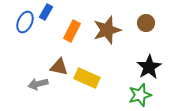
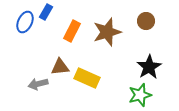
brown circle: moved 2 px up
brown star: moved 2 px down
brown triangle: moved 1 px right; rotated 18 degrees counterclockwise
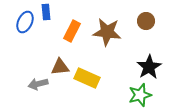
blue rectangle: rotated 35 degrees counterclockwise
brown star: rotated 24 degrees clockwise
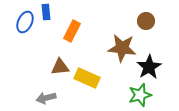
brown star: moved 15 px right, 16 px down
gray arrow: moved 8 px right, 14 px down
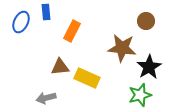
blue ellipse: moved 4 px left
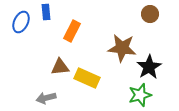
brown circle: moved 4 px right, 7 px up
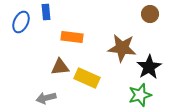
orange rectangle: moved 6 px down; rotated 70 degrees clockwise
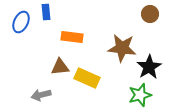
gray arrow: moved 5 px left, 3 px up
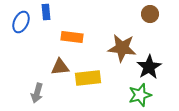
yellow rectangle: moved 1 px right; rotated 30 degrees counterclockwise
gray arrow: moved 4 px left, 2 px up; rotated 60 degrees counterclockwise
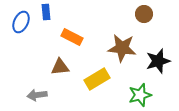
brown circle: moved 6 px left
orange rectangle: rotated 20 degrees clockwise
black star: moved 9 px right, 6 px up; rotated 15 degrees clockwise
yellow rectangle: moved 9 px right, 1 px down; rotated 25 degrees counterclockwise
gray arrow: moved 2 px down; rotated 66 degrees clockwise
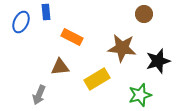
gray arrow: moved 2 px right; rotated 60 degrees counterclockwise
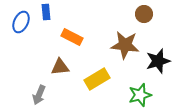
brown star: moved 3 px right, 3 px up
